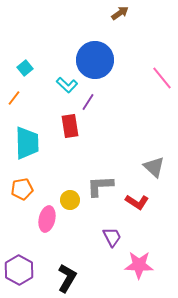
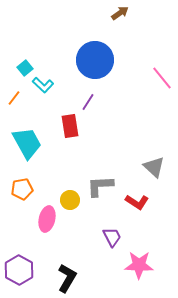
cyan L-shape: moved 24 px left
cyan trapezoid: rotated 28 degrees counterclockwise
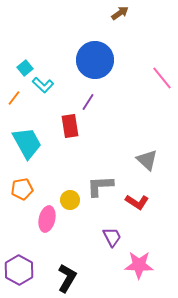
gray triangle: moved 7 px left, 7 px up
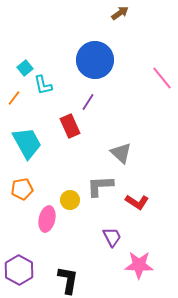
cyan L-shape: rotated 35 degrees clockwise
red rectangle: rotated 15 degrees counterclockwise
gray triangle: moved 26 px left, 7 px up
black L-shape: moved 1 px right, 2 px down; rotated 20 degrees counterclockwise
